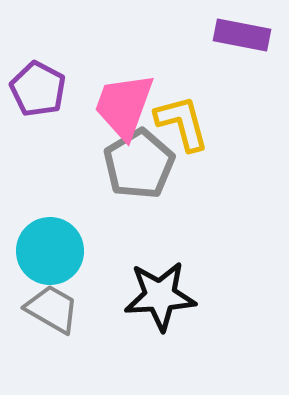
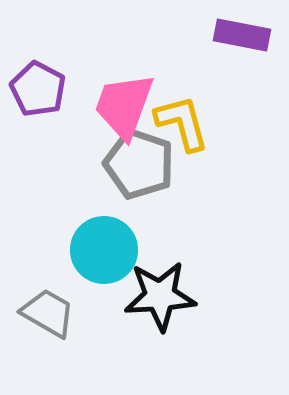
gray pentagon: rotated 22 degrees counterclockwise
cyan circle: moved 54 px right, 1 px up
gray trapezoid: moved 4 px left, 4 px down
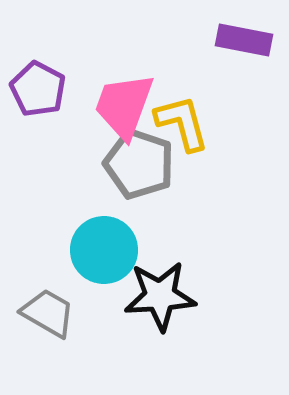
purple rectangle: moved 2 px right, 5 px down
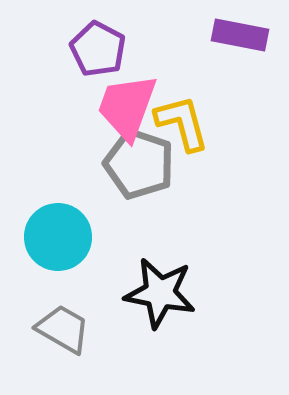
purple rectangle: moved 4 px left, 5 px up
purple pentagon: moved 60 px right, 40 px up
pink trapezoid: moved 3 px right, 1 px down
cyan circle: moved 46 px left, 13 px up
black star: moved 3 px up; rotated 14 degrees clockwise
gray trapezoid: moved 15 px right, 16 px down
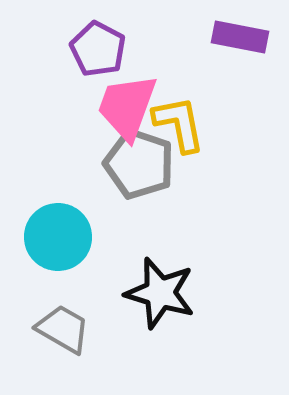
purple rectangle: moved 2 px down
yellow L-shape: moved 3 px left, 1 px down; rotated 4 degrees clockwise
black star: rotated 6 degrees clockwise
